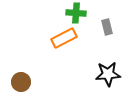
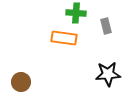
gray rectangle: moved 1 px left, 1 px up
orange rectangle: rotated 35 degrees clockwise
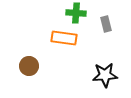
gray rectangle: moved 2 px up
black star: moved 3 px left, 1 px down
brown circle: moved 8 px right, 16 px up
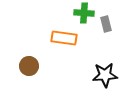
green cross: moved 8 px right
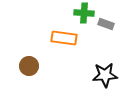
gray rectangle: rotated 56 degrees counterclockwise
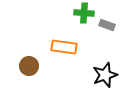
gray rectangle: moved 1 px right, 1 px down
orange rectangle: moved 9 px down
black star: rotated 15 degrees counterclockwise
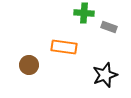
gray rectangle: moved 2 px right, 2 px down
brown circle: moved 1 px up
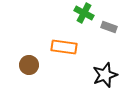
green cross: rotated 24 degrees clockwise
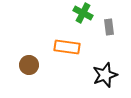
green cross: moved 1 px left
gray rectangle: rotated 63 degrees clockwise
orange rectangle: moved 3 px right
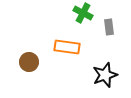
brown circle: moved 3 px up
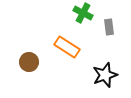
orange rectangle: rotated 25 degrees clockwise
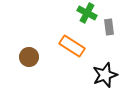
green cross: moved 4 px right
orange rectangle: moved 5 px right, 1 px up
brown circle: moved 5 px up
